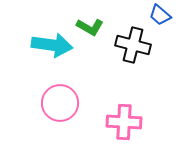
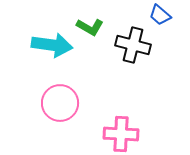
pink cross: moved 3 px left, 12 px down
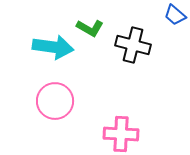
blue trapezoid: moved 15 px right
green L-shape: moved 1 px down
cyan arrow: moved 1 px right, 2 px down
pink circle: moved 5 px left, 2 px up
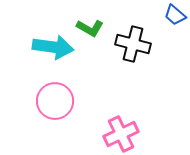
black cross: moved 1 px up
pink cross: rotated 28 degrees counterclockwise
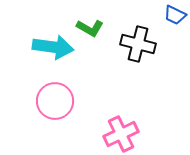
blue trapezoid: rotated 15 degrees counterclockwise
black cross: moved 5 px right
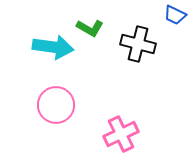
pink circle: moved 1 px right, 4 px down
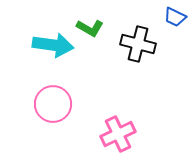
blue trapezoid: moved 2 px down
cyan arrow: moved 2 px up
pink circle: moved 3 px left, 1 px up
pink cross: moved 3 px left
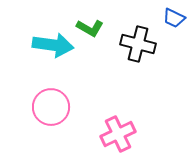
blue trapezoid: moved 1 px left, 1 px down
pink circle: moved 2 px left, 3 px down
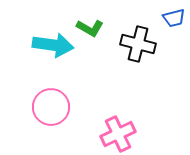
blue trapezoid: rotated 40 degrees counterclockwise
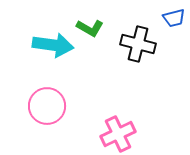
pink circle: moved 4 px left, 1 px up
